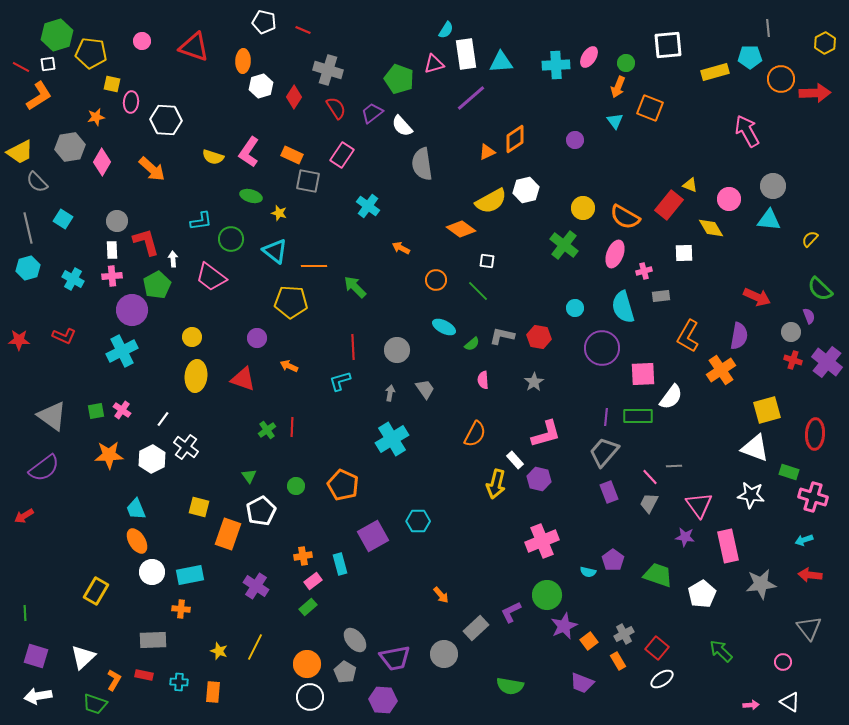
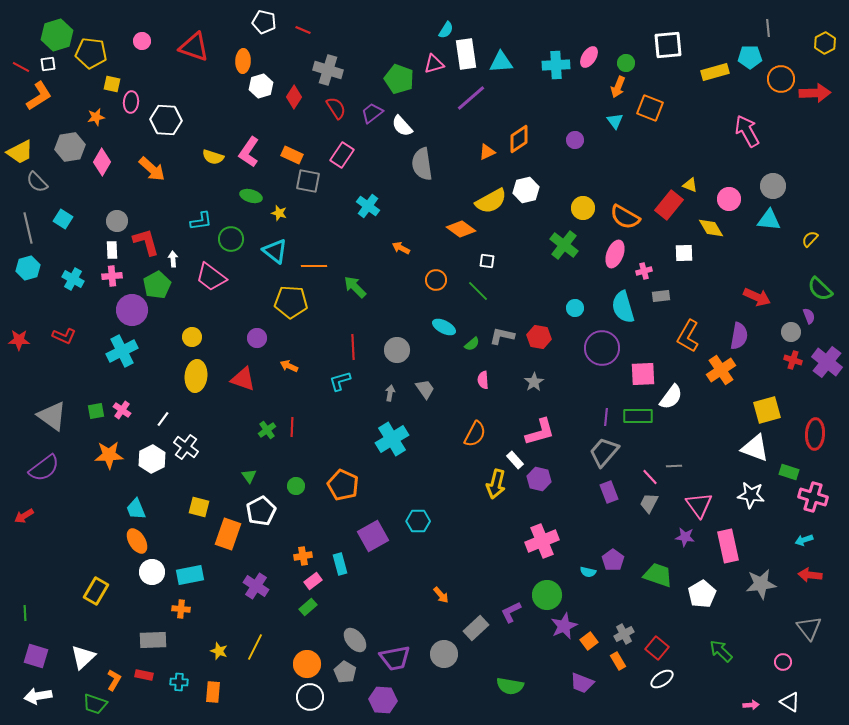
orange diamond at (515, 139): moved 4 px right
pink L-shape at (546, 434): moved 6 px left, 2 px up
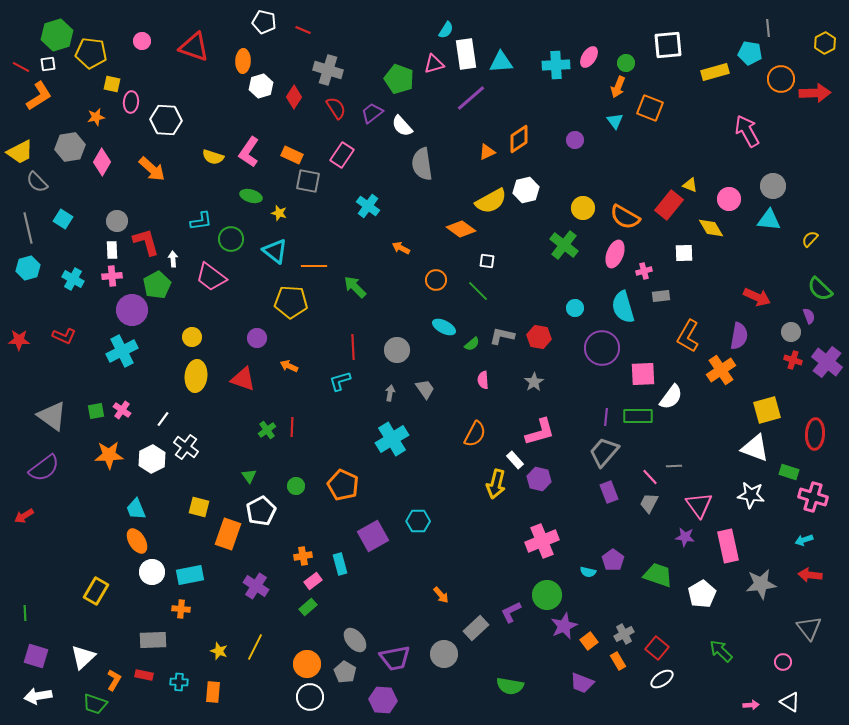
cyan pentagon at (750, 57): moved 4 px up; rotated 10 degrees clockwise
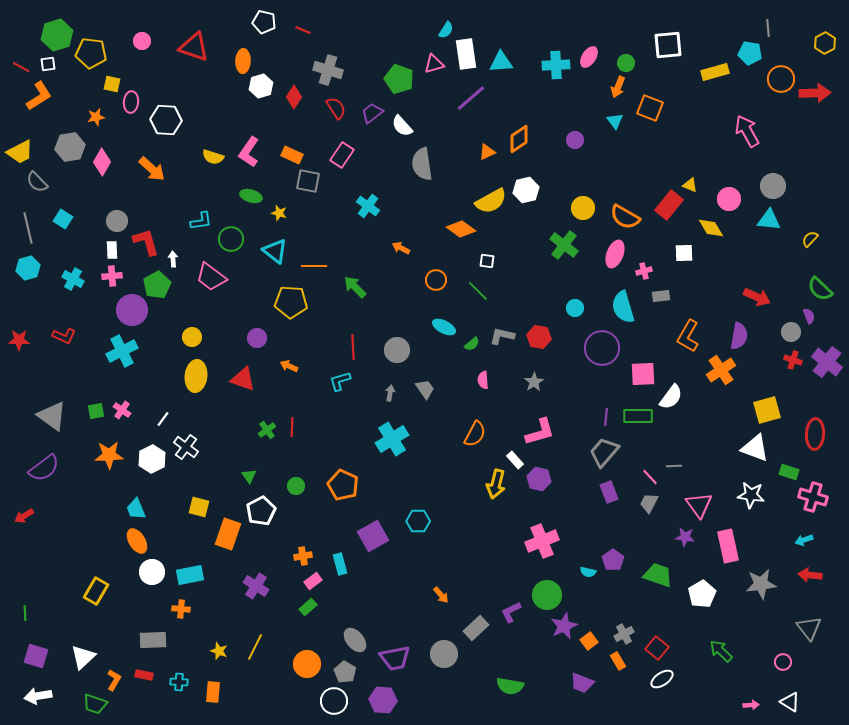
white circle at (310, 697): moved 24 px right, 4 px down
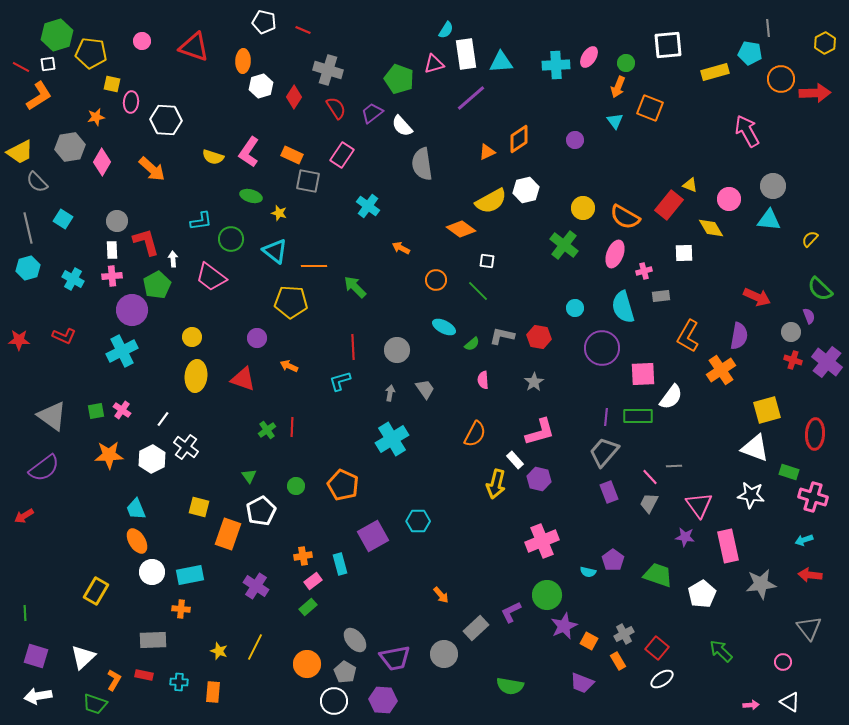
orange square at (589, 641): rotated 24 degrees counterclockwise
